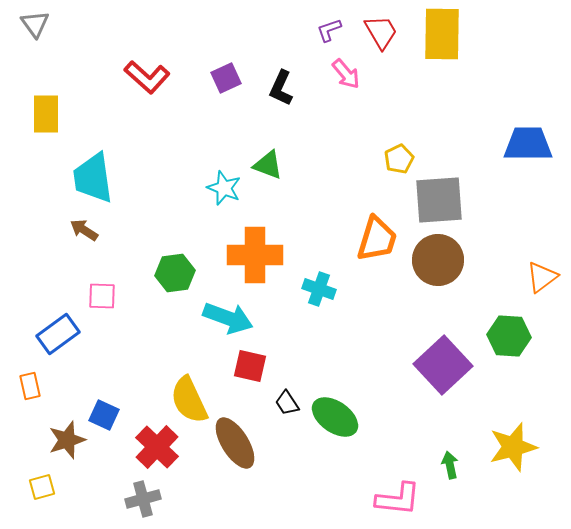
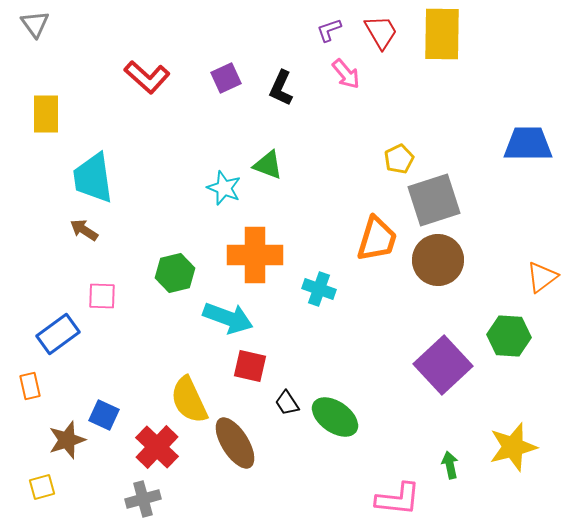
gray square at (439, 200): moved 5 px left; rotated 14 degrees counterclockwise
green hexagon at (175, 273): rotated 6 degrees counterclockwise
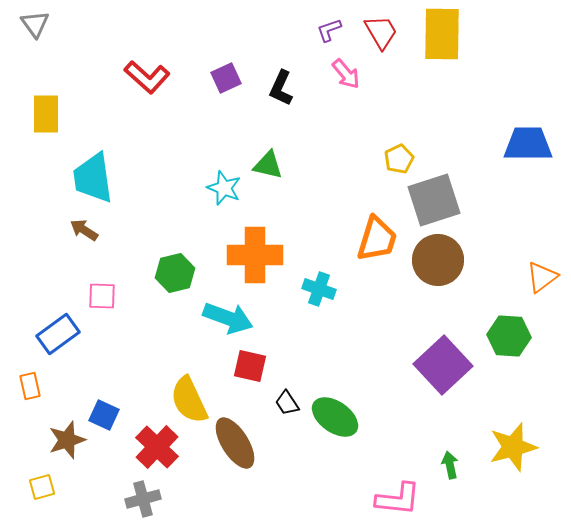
green triangle at (268, 165): rotated 8 degrees counterclockwise
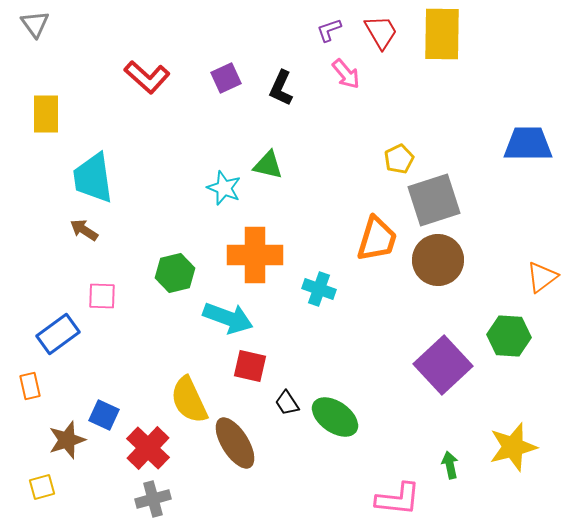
red cross at (157, 447): moved 9 px left, 1 px down
gray cross at (143, 499): moved 10 px right
